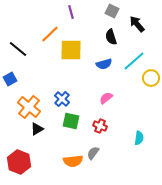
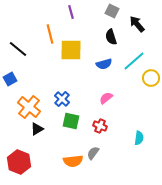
orange line: rotated 60 degrees counterclockwise
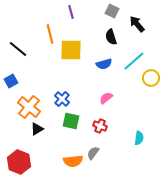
blue square: moved 1 px right, 2 px down
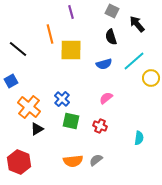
gray semicircle: moved 3 px right, 7 px down; rotated 16 degrees clockwise
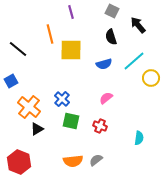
black arrow: moved 1 px right, 1 px down
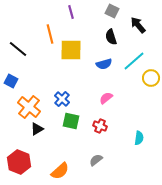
blue square: rotated 32 degrees counterclockwise
orange semicircle: moved 13 px left, 10 px down; rotated 36 degrees counterclockwise
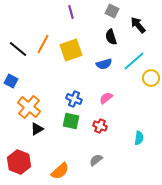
orange line: moved 7 px left, 10 px down; rotated 42 degrees clockwise
yellow square: rotated 20 degrees counterclockwise
blue cross: moved 12 px right; rotated 21 degrees counterclockwise
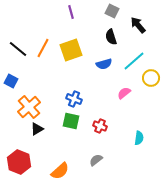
orange line: moved 4 px down
pink semicircle: moved 18 px right, 5 px up
orange cross: rotated 10 degrees clockwise
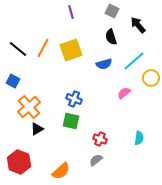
blue square: moved 2 px right
red cross: moved 13 px down
orange semicircle: moved 1 px right
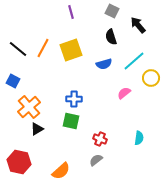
blue cross: rotated 21 degrees counterclockwise
red hexagon: rotated 10 degrees counterclockwise
